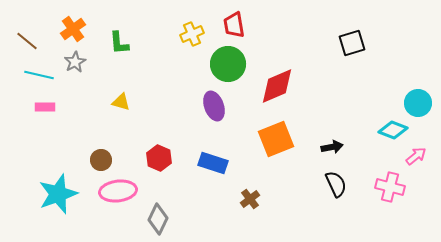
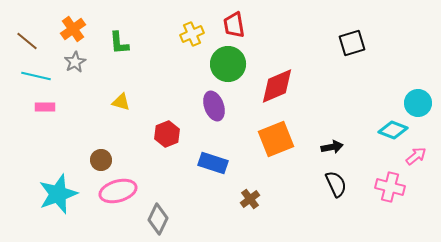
cyan line: moved 3 px left, 1 px down
red hexagon: moved 8 px right, 24 px up; rotated 15 degrees clockwise
pink ellipse: rotated 9 degrees counterclockwise
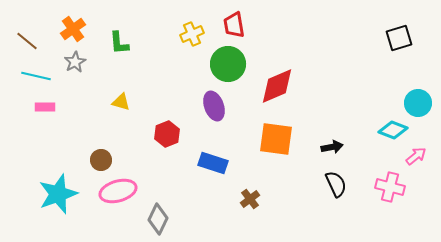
black square: moved 47 px right, 5 px up
orange square: rotated 30 degrees clockwise
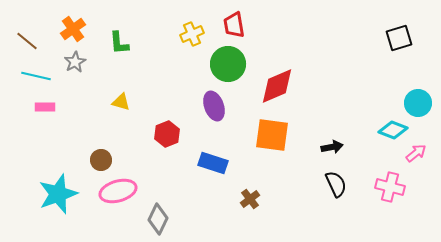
orange square: moved 4 px left, 4 px up
pink arrow: moved 3 px up
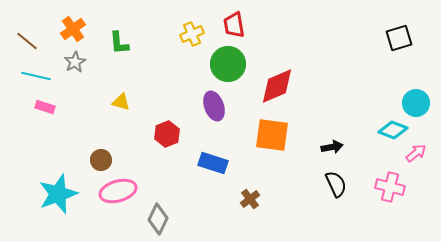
cyan circle: moved 2 px left
pink rectangle: rotated 18 degrees clockwise
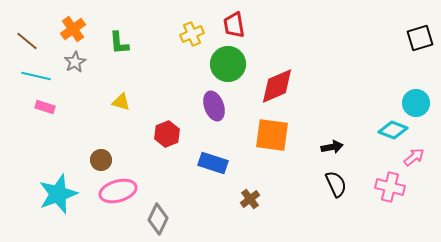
black square: moved 21 px right
pink arrow: moved 2 px left, 4 px down
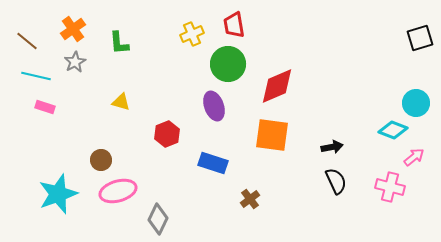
black semicircle: moved 3 px up
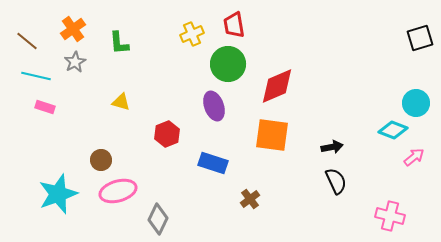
pink cross: moved 29 px down
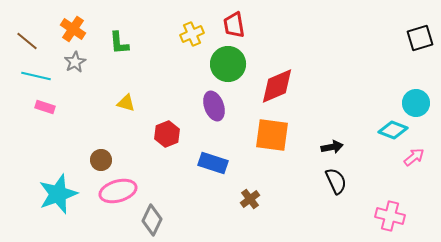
orange cross: rotated 20 degrees counterclockwise
yellow triangle: moved 5 px right, 1 px down
gray diamond: moved 6 px left, 1 px down
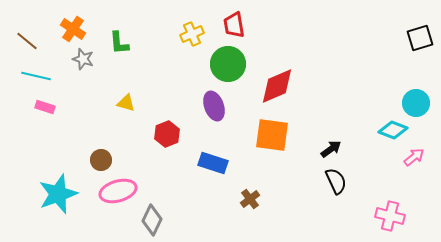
gray star: moved 8 px right, 3 px up; rotated 25 degrees counterclockwise
black arrow: moved 1 px left, 2 px down; rotated 25 degrees counterclockwise
